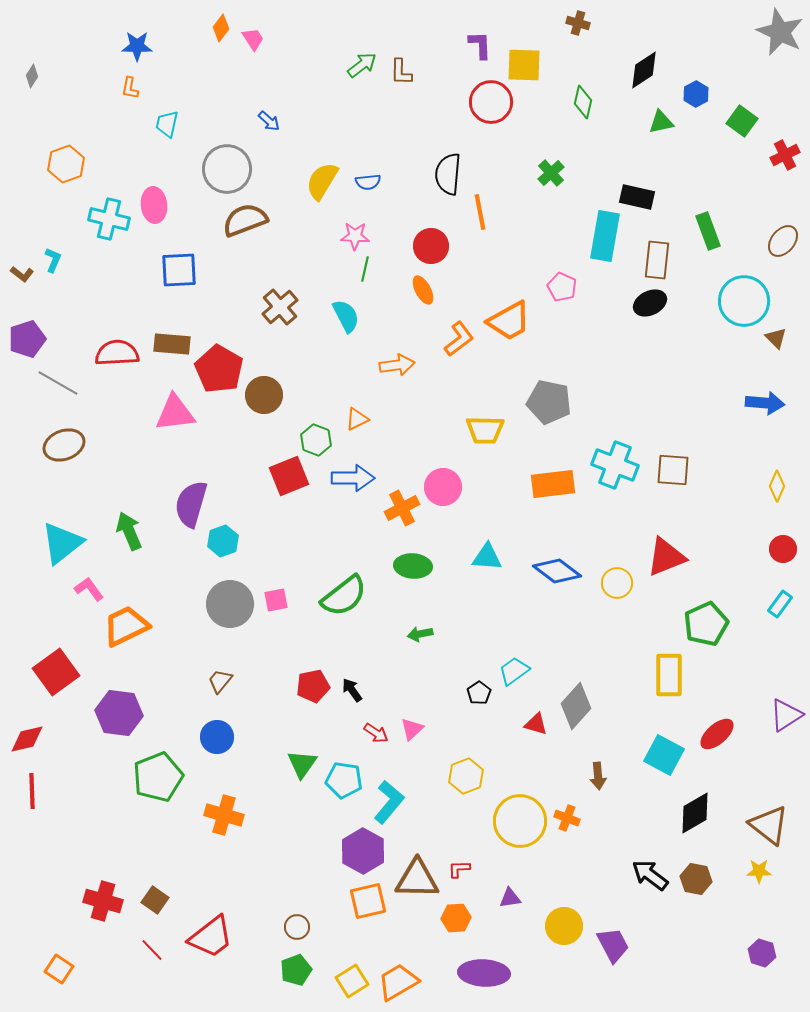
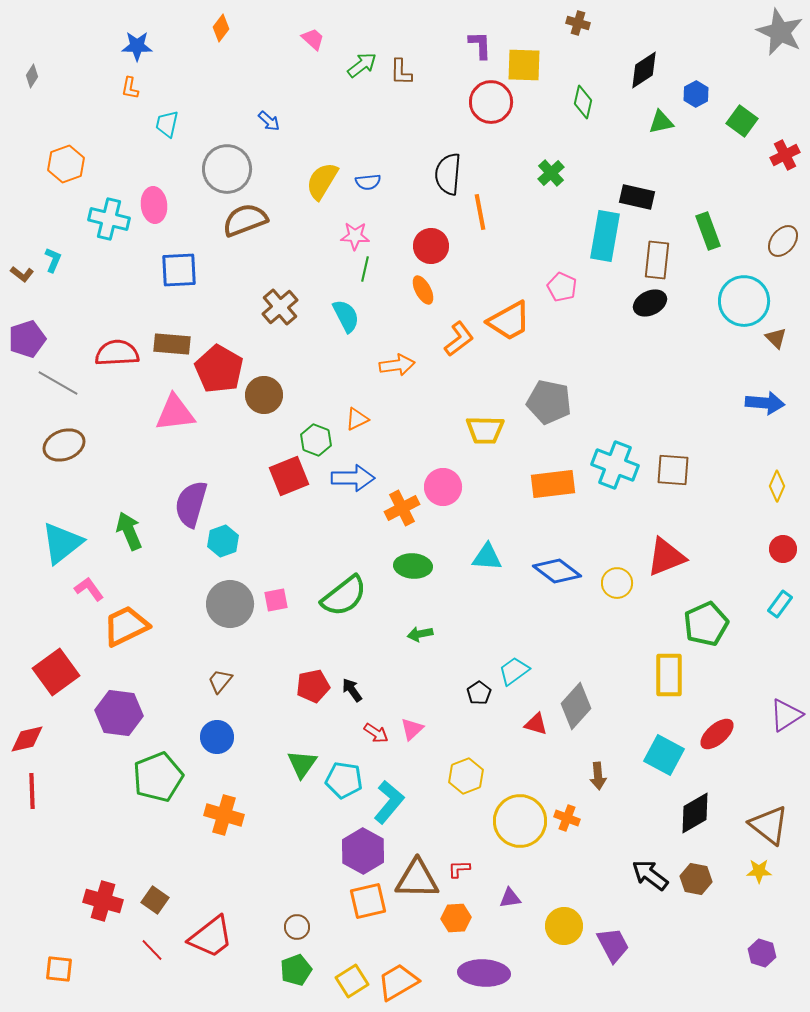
pink trapezoid at (253, 39): moved 60 px right; rotated 15 degrees counterclockwise
orange square at (59, 969): rotated 28 degrees counterclockwise
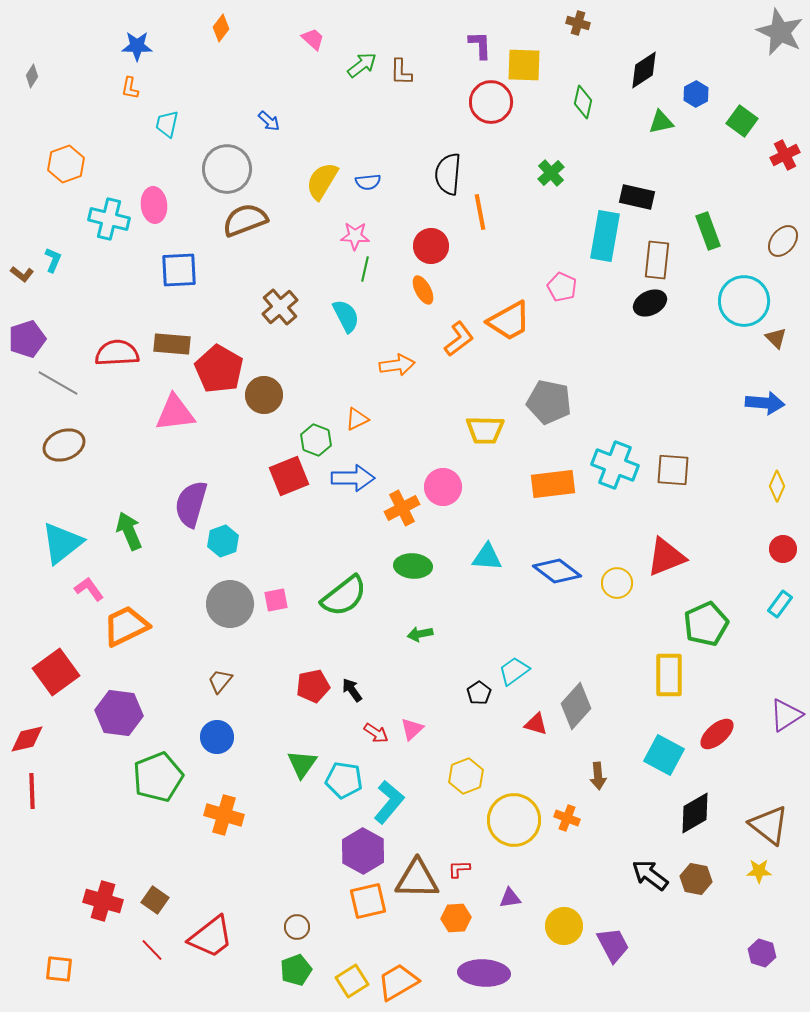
yellow circle at (520, 821): moved 6 px left, 1 px up
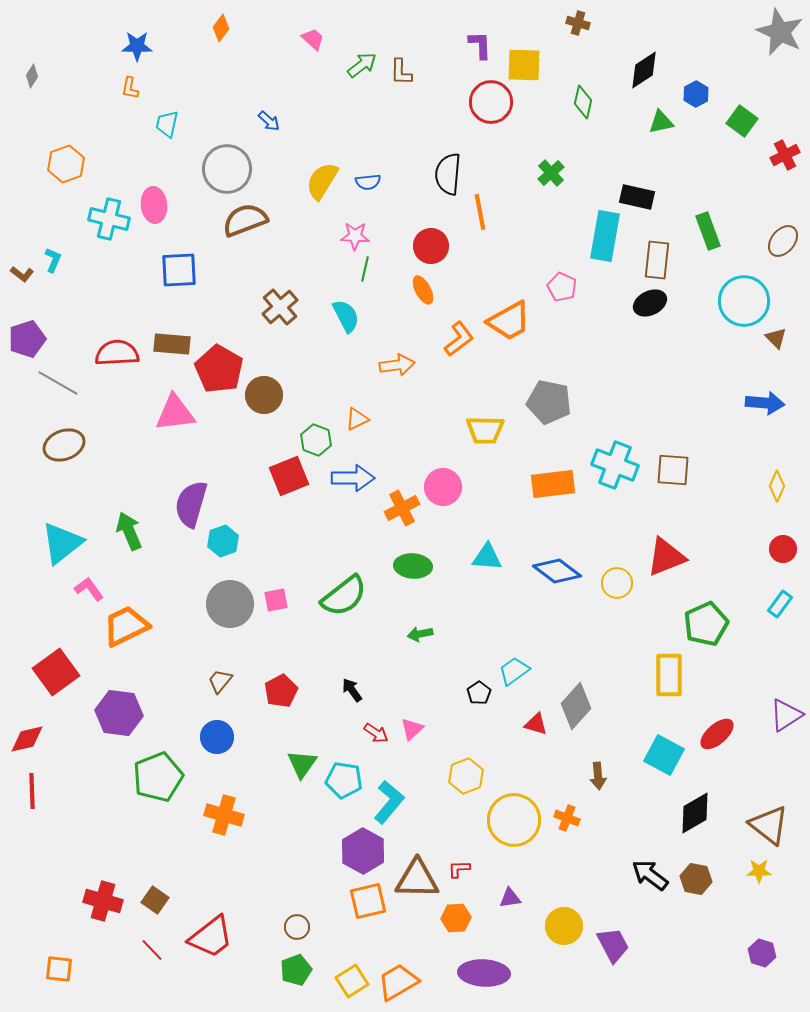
red pentagon at (313, 686): moved 32 px left, 5 px down; rotated 16 degrees counterclockwise
